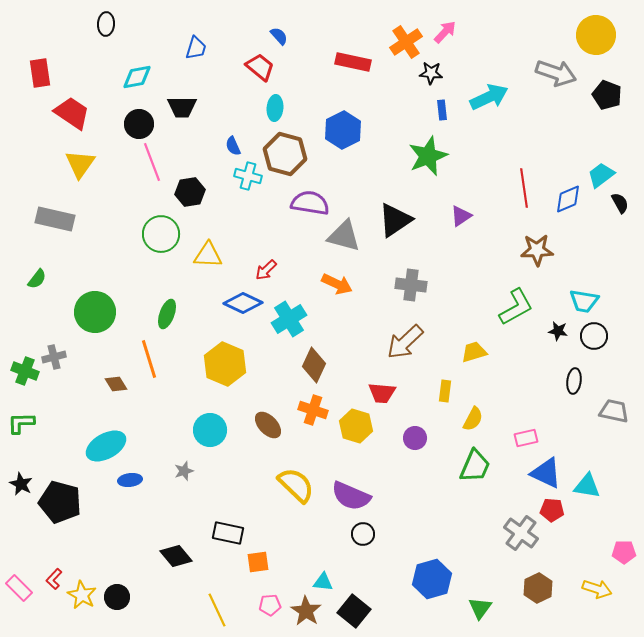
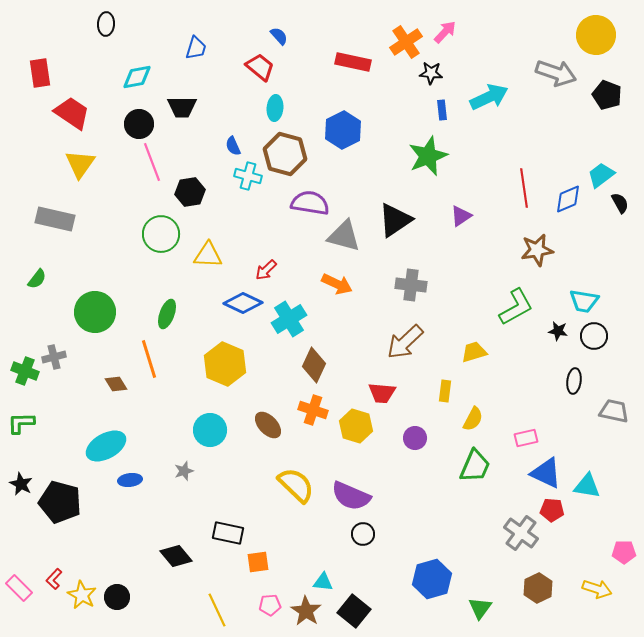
brown star at (537, 250): rotated 8 degrees counterclockwise
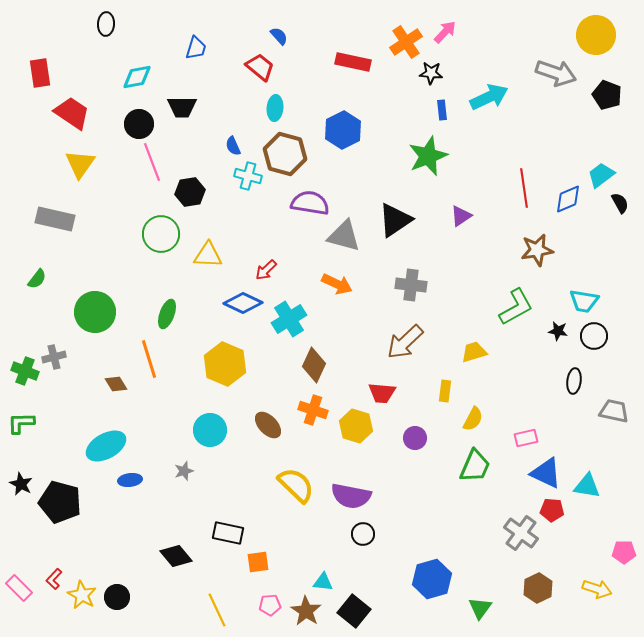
purple semicircle at (351, 496): rotated 12 degrees counterclockwise
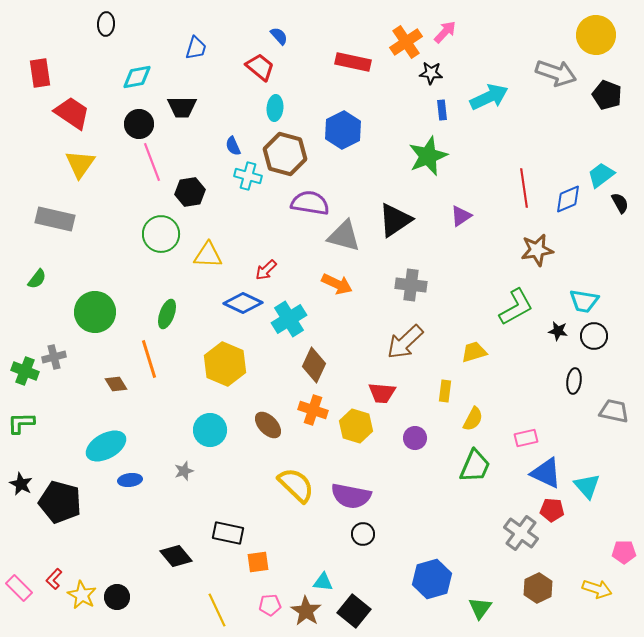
cyan triangle at (587, 486): rotated 40 degrees clockwise
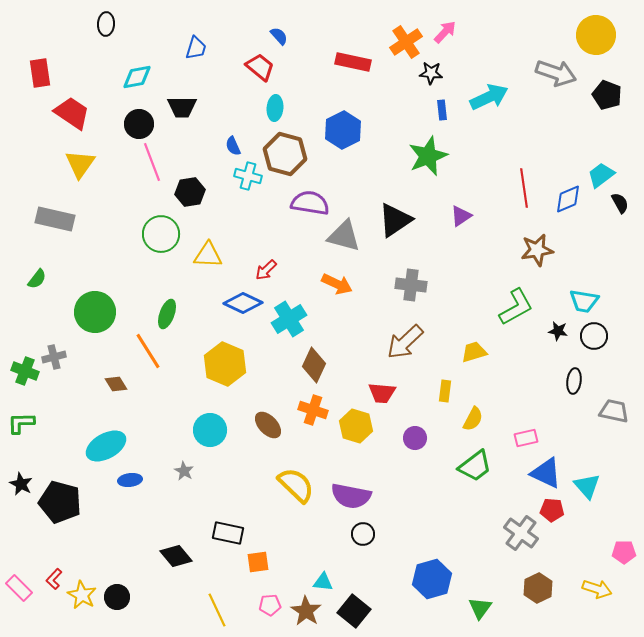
orange line at (149, 359): moved 1 px left, 8 px up; rotated 15 degrees counterclockwise
green trapezoid at (475, 466): rotated 30 degrees clockwise
gray star at (184, 471): rotated 24 degrees counterclockwise
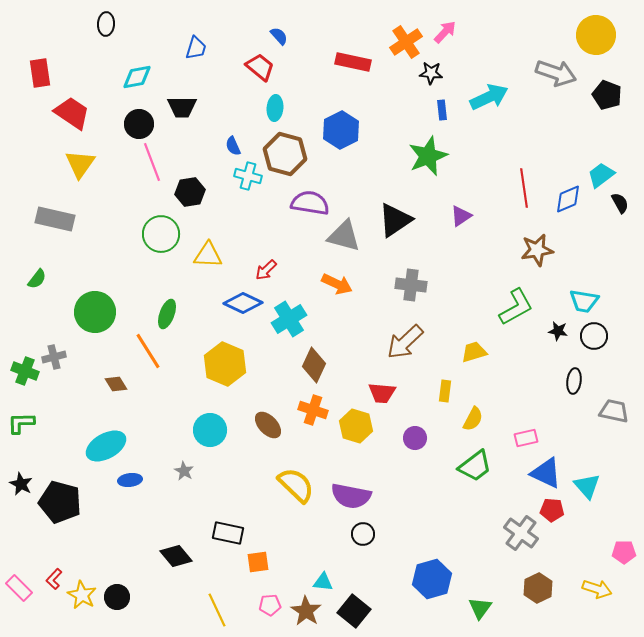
blue hexagon at (343, 130): moved 2 px left
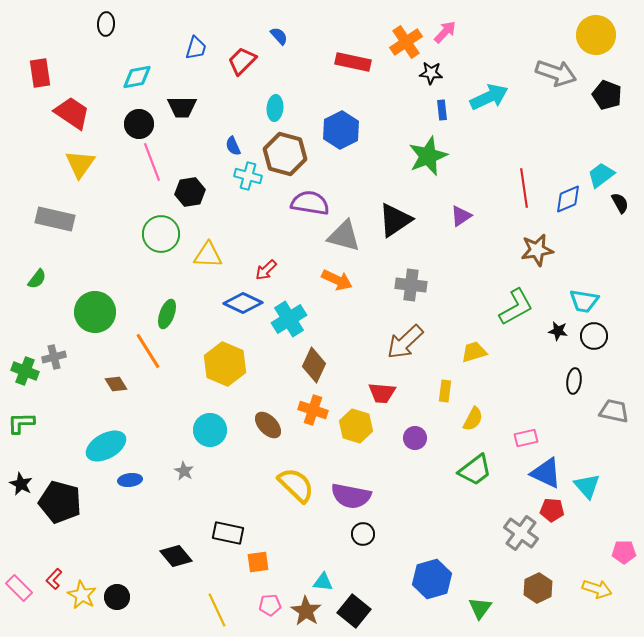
red trapezoid at (260, 67): moved 18 px left, 6 px up; rotated 84 degrees counterclockwise
orange arrow at (337, 284): moved 4 px up
green trapezoid at (475, 466): moved 4 px down
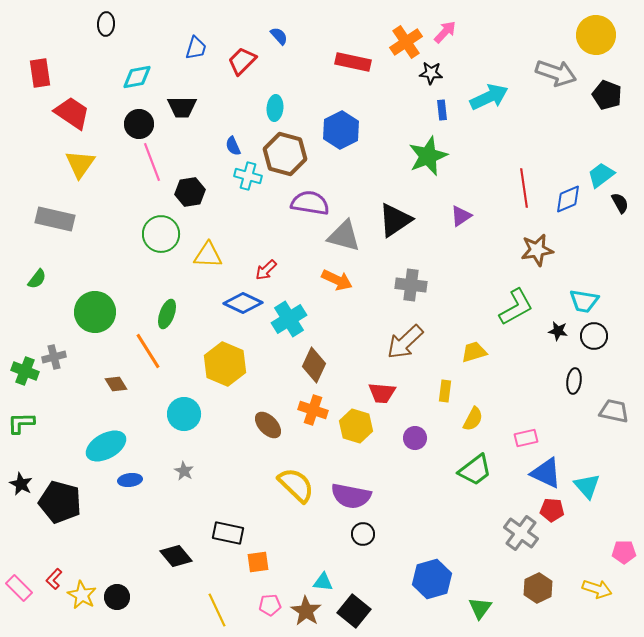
cyan circle at (210, 430): moved 26 px left, 16 px up
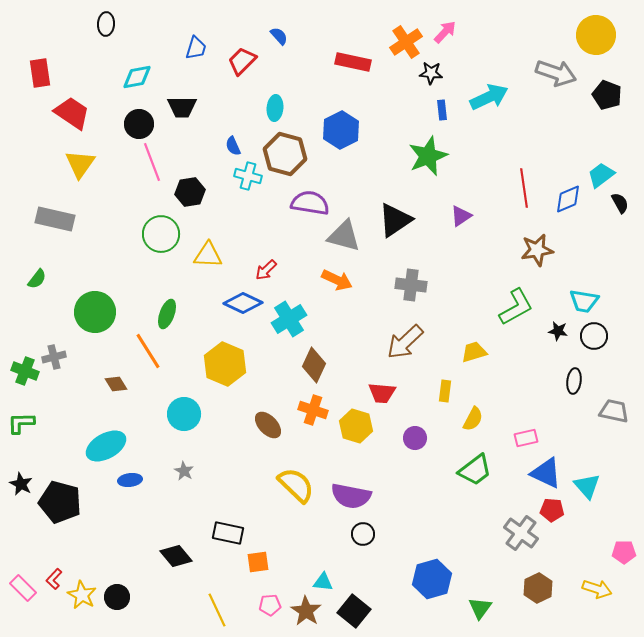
pink rectangle at (19, 588): moved 4 px right
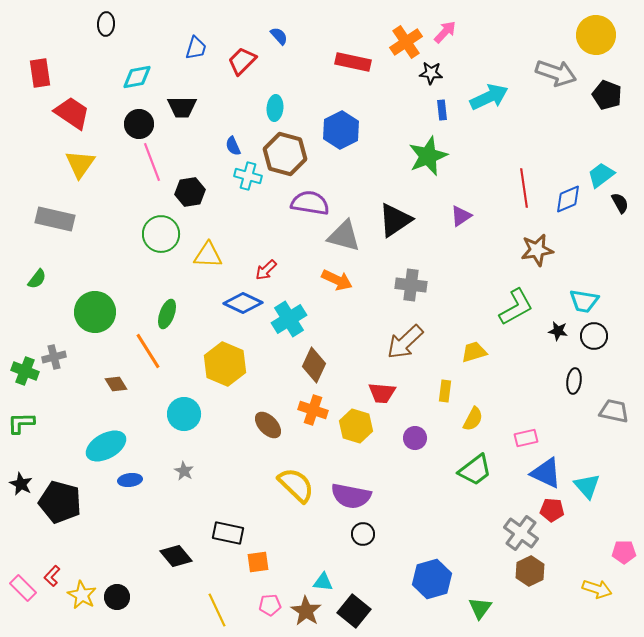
red L-shape at (54, 579): moved 2 px left, 3 px up
brown hexagon at (538, 588): moved 8 px left, 17 px up
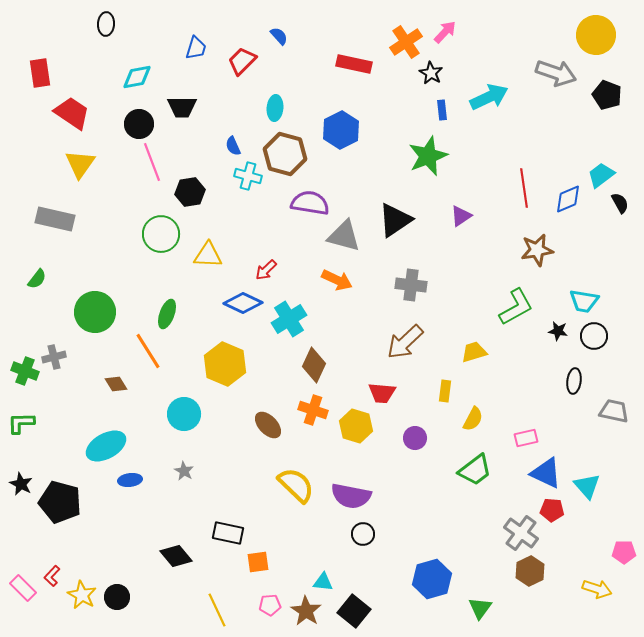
red rectangle at (353, 62): moved 1 px right, 2 px down
black star at (431, 73): rotated 25 degrees clockwise
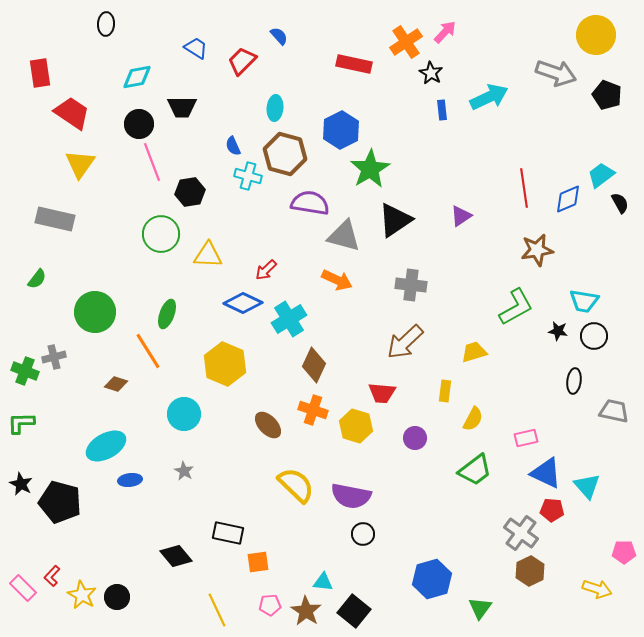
blue trapezoid at (196, 48): rotated 75 degrees counterclockwise
green star at (428, 156): moved 58 px left, 13 px down; rotated 9 degrees counterclockwise
brown diamond at (116, 384): rotated 40 degrees counterclockwise
